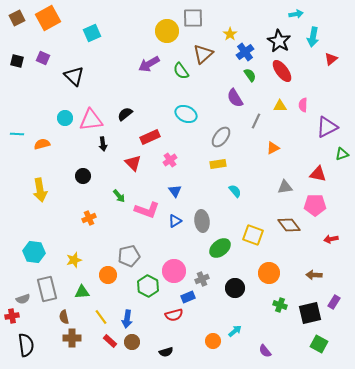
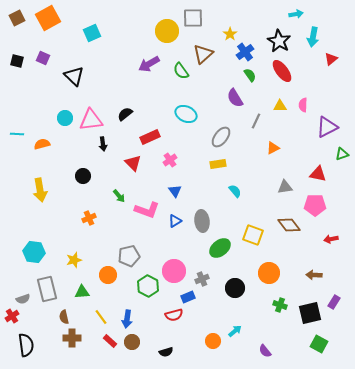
red cross at (12, 316): rotated 24 degrees counterclockwise
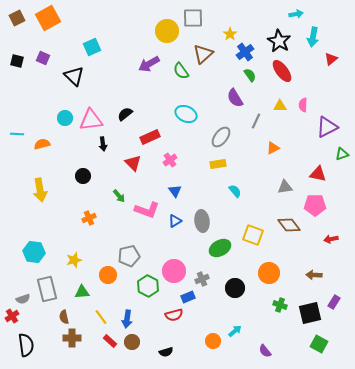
cyan square at (92, 33): moved 14 px down
green ellipse at (220, 248): rotated 10 degrees clockwise
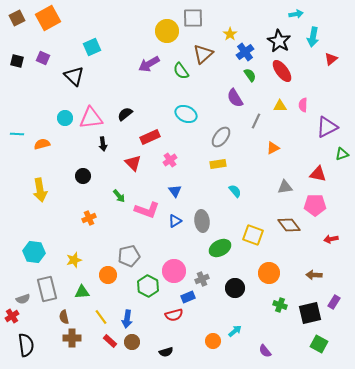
pink triangle at (91, 120): moved 2 px up
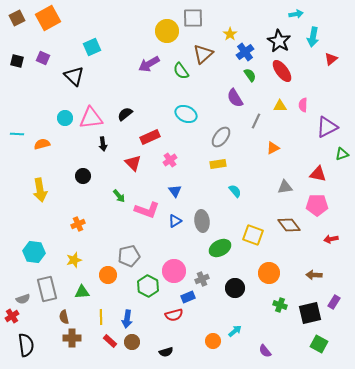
pink pentagon at (315, 205): moved 2 px right
orange cross at (89, 218): moved 11 px left, 6 px down
yellow line at (101, 317): rotated 35 degrees clockwise
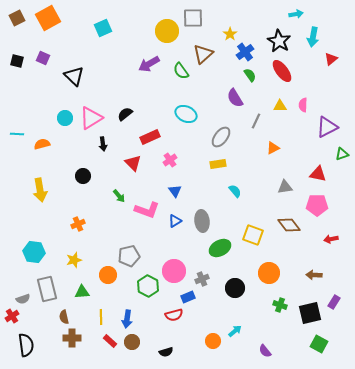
cyan square at (92, 47): moved 11 px right, 19 px up
pink triangle at (91, 118): rotated 25 degrees counterclockwise
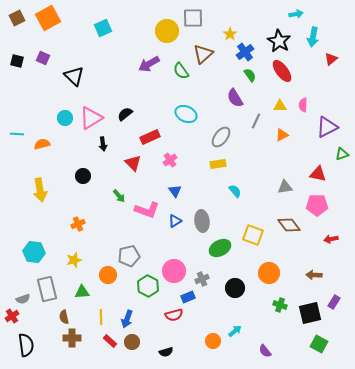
orange triangle at (273, 148): moved 9 px right, 13 px up
blue arrow at (127, 319): rotated 12 degrees clockwise
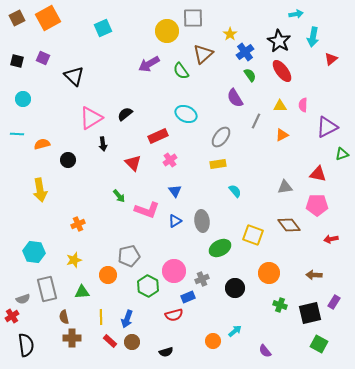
cyan circle at (65, 118): moved 42 px left, 19 px up
red rectangle at (150, 137): moved 8 px right, 1 px up
black circle at (83, 176): moved 15 px left, 16 px up
